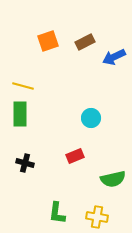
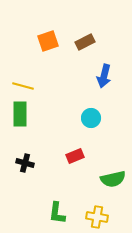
blue arrow: moved 10 px left, 19 px down; rotated 50 degrees counterclockwise
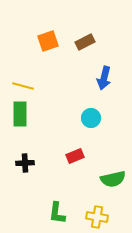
blue arrow: moved 2 px down
black cross: rotated 18 degrees counterclockwise
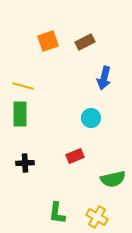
yellow cross: rotated 20 degrees clockwise
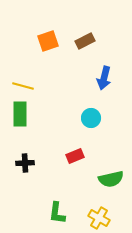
brown rectangle: moved 1 px up
green semicircle: moved 2 px left
yellow cross: moved 2 px right, 1 px down
